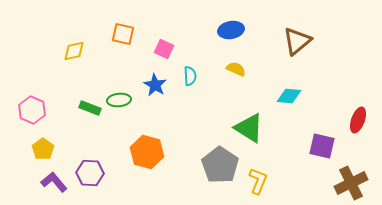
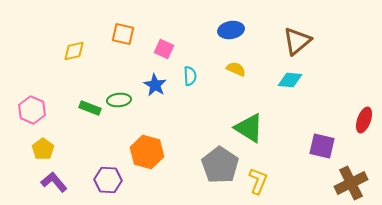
cyan diamond: moved 1 px right, 16 px up
red ellipse: moved 6 px right
purple hexagon: moved 18 px right, 7 px down
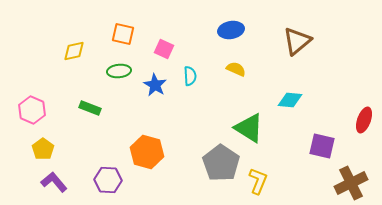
cyan diamond: moved 20 px down
green ellipse: moved 29 px up
gray pentagon: moved 1 px right, 2 px up
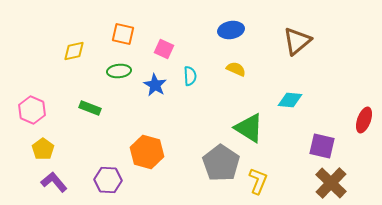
brown cross: moved 20 px left; rotated 20 degrees counterclockwise
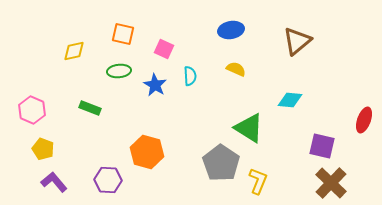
yellow pentagon: rotated 15 degrees counterclockwise
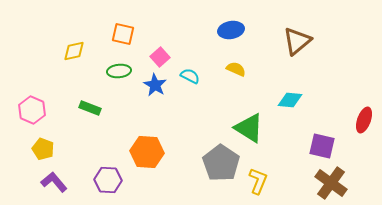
pink square: moved 4 px left, 8 px down; rotated 24 degrees clockwise
cyan semicircle: rotated 60 degrees counterclockwise
orange hexagon: rotated 12 degrees counterclockwise
brown cross: rotated 8 degrees counterclockwise
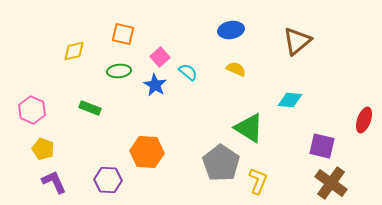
cyan semicircle: moved 2 px left, 4 px up; rotated 12 degrees clockwise
purple L-shape: rotated 16 degrees clockwise
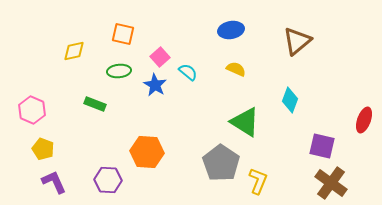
cyan diamond: rotated 75 degrees counterclockwise
green rectangle: moved 5 px right, 4 px up
green triangle: moved 4 px left, 6 px up
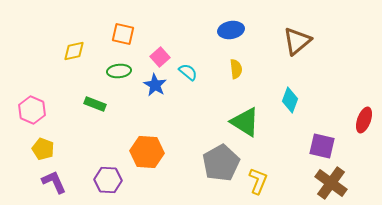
yellow semicircle: rotated 60 degrees clockwise
gray pentagon: rotated 9 degrees clockwise
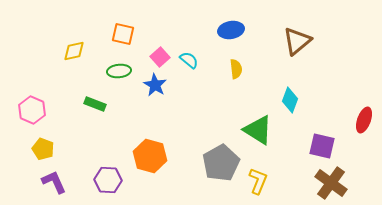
cyan semicircle: moved 1 px right, 12 px up
green triangle: moved 13 px right, 8 px down
orange hexagon: moved 3 px right, 4 px down; rotated 12 degrees clockwise
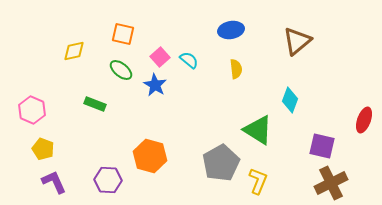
green ellipse: moved 2 px right, 1 px up; rotated 45 degrees clockwise
brown cross: rotated 28 degrees clockwise
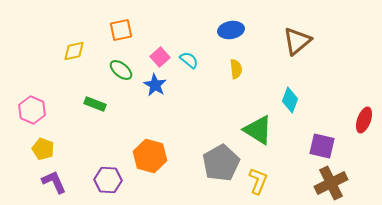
orange square: moved 2 px left, 4 px up; rotated 25 degrees counterclockwise
